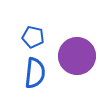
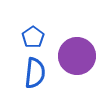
blue pentagon: rotated 25 degrees clockwise
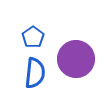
purple circle: moved 1 px left, 3 px down
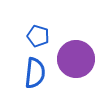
blue pentagon: moved 5 px right, 1 px up; rotated 20 degrees counterclockwise
